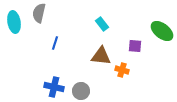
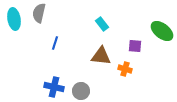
cyan ellipse: moved 3 px up
orange cross: moved 3 px right, 1 px up
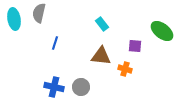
gray circle: moved 4 px up
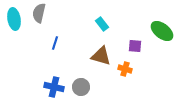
brown triangle: rotated 10 degrees clockwise
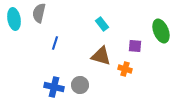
green ellipse: moved 1 px left; rotated 30 degrees clockwise
gray circle: moved 1 px left, 2 px up
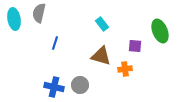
green ellipse: moved 1 px left
orange cross: rotated 24 degrees counterclockwise
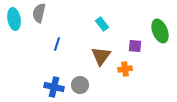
blue line: moved 2 px right, 1 px down
brown triangle: rotated 50 degrees clockwise
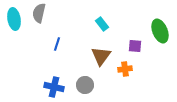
gray circle: moved 5 px right
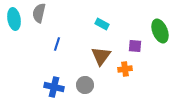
cyan rectangle: rotated 24 degrees counterclockwise
